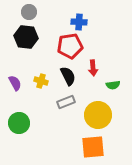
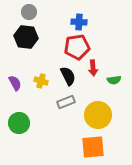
red pentagon: moved 7 px right, 1 px down
green semicircle: moved 1 px right, 5 px up
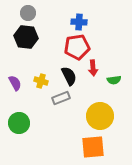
gray circle: moved 1 px left, 1 px down
black semicircle: moved 1 px right
gray rectangle: moved 5 px left, 4 px up
yellow circle: moved 2 px right, 1 px down
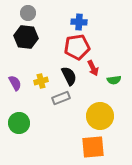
red arrow: rotated 21 degrees counterclockwise
yellow cross: rotated 32 degrees counterclockwise
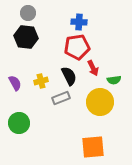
yellow circle: moved 14 px up
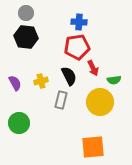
gray circle: moved 2 px left
gray rectangle: moved 2 px down; rotated 54 degrees counterclockwise
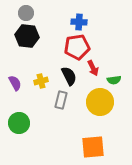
black hexagon: moved 1 px right, 1 px up
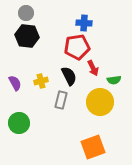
blue cross: moved 5 px right, 1 px down
orange square: rotated 15 degrees counterclockwise
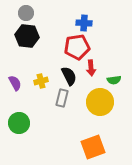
red arrow: moved 2 px left; rotated 21 degrees clockwise
gray rectangle: moved 1 px right, 2 px up
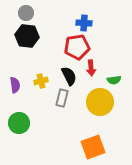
purple semicircle: moved 2 px down; rotated 21 degrees clockwise
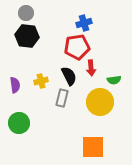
blue cross: rotated 21 degrees counterclockwise
orange square: rotated 20 degrees clockwise
